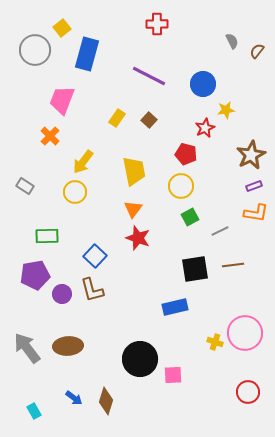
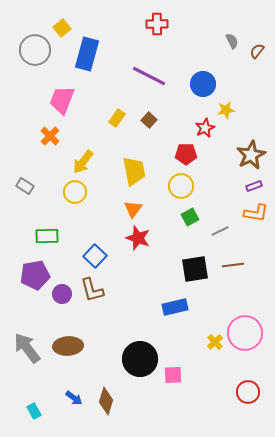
red pentagon at (186, 154): rotated 15 degrees counterclockwise
yellow cross at (215, 342): rotated 28 degrees clockwise
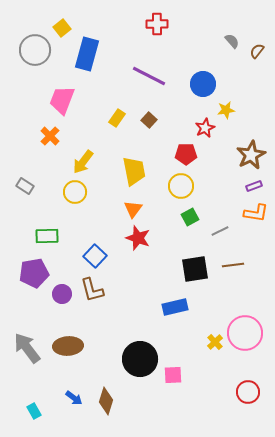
gray semicircle at (232, 41): rotated 14 degrees counterclockwise
purple pentagon at (35, 275): moved 1 px left, 2 px up
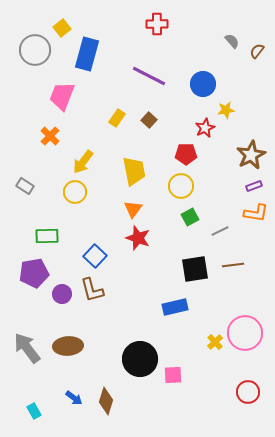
pink trapezoid at (62, 100): moved 4 px up
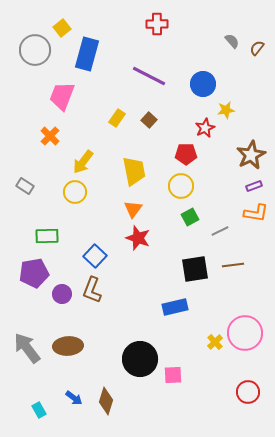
brown semicircle at (257, 51): moved 3 px up
brown L-shape at (92, 290): rotated 36 degrees clockwise
cyan rectangle at (34, 411): moved 5 px right, 1 px up
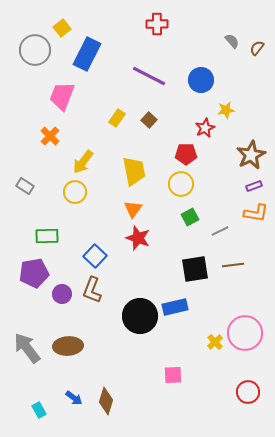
blue rectangle at (87, 54): rotated 12 degrees clockwise
blue circle at (203, 84): moved 2 px left, 4 px up
yellow circle at (181, 186): moved 2 px up
black circle at (140, 359): moved 43 px up
